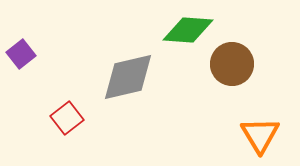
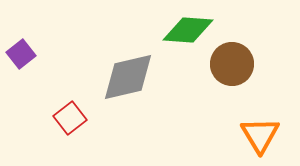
red square: moved 3 px right
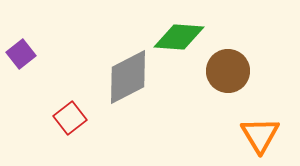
green diamond: moved 9 px left, 7 px down
brown circle: moved 4 px left, 7 px down
gray diamond: rotated 14 degrees counterclockwise
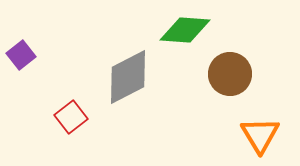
green diamond: moved 6 px right, 7 px up
purple square: moved 1 px down
brown circle: moved 2 px right, 3 px down
red square: moved 1 px right, 1 px up
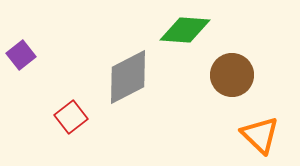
brown circle: moved 2 px right, 1 px down
orange triangle: rotated 15 degrees counterclockwise
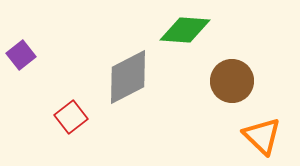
brown circle: moved 6 px down
orange triangle: moved 2 px right, 1 px down
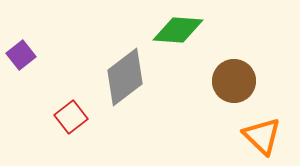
green diamond: moved 7 px left
gray diamond: moved 3 px left; rotated 10 degrees counterclockwise
brown circle: moved 2 px right
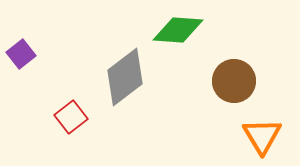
purple square: moved 1 px up
orange triangle: rotated 15 degrees clockwise
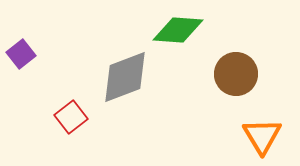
gray diamond: rotated 16 degrees clockwise
brown circle: moved 2 px right, 7 px up
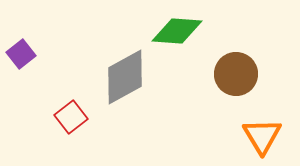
green diamond: moved 1 px left, 1 px down
gray diamond: rotated 8 degrees counterclockwise
